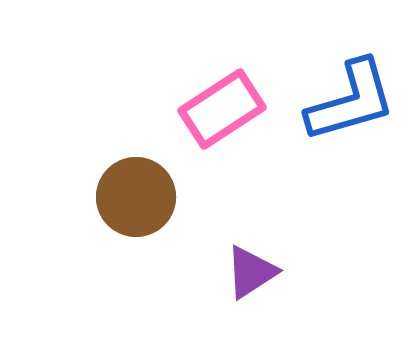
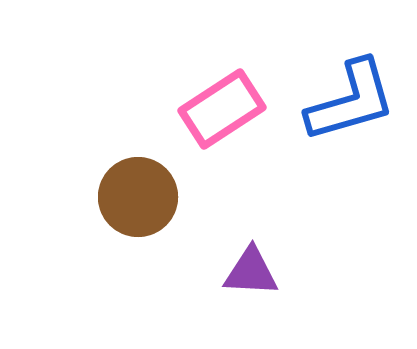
brown circle: moved 2 px right
purple triangle: rotated 36 degrees clockwise
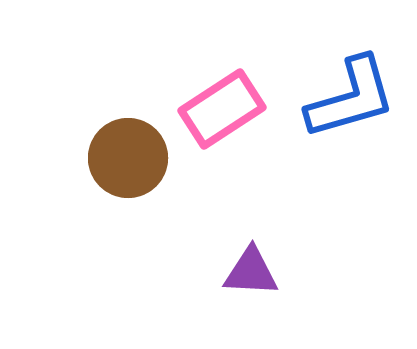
blue L-shape: moved 3 px up
brown circle: moved 10 px left, 39 px up
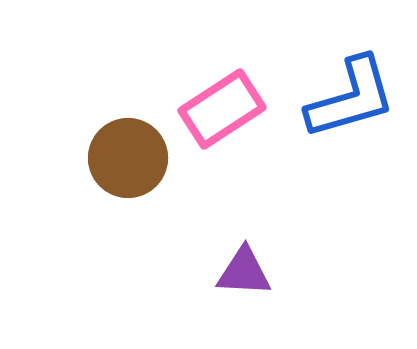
purple triangle: moved 7 px left
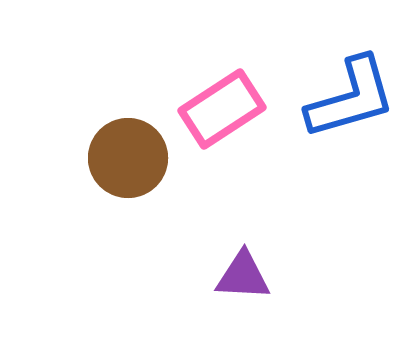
purple triangle: moved 1 px left, 4 px down
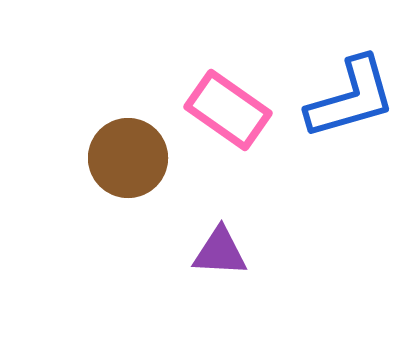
pink rectangle: moved 6 px right, 1 px down; rotated 68 degrees clockwise
purple triangle: moved 23 px left, 24 px up
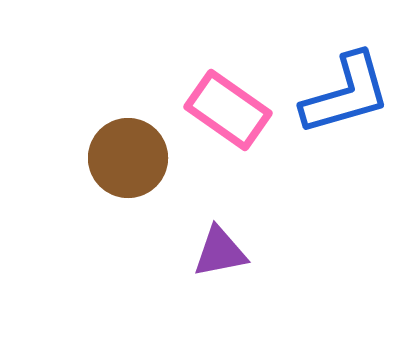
blue L-shape: moved 5 px left, 4 px up
purple triangle: rotated 14 degrees counterclockwise
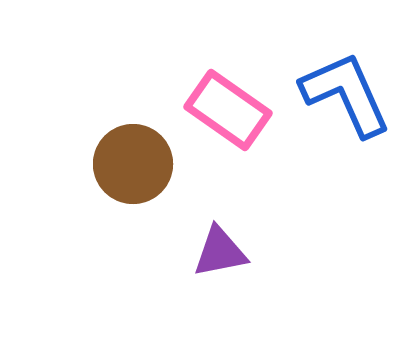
blue L-shape: rotated 98 degrees counterclockwise
brown circle: moved 5 px right, 6 px down
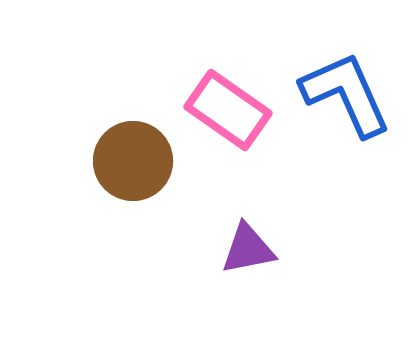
brown circle: moved 3 px up
purple triangle: moved 28 px right, 3 px up
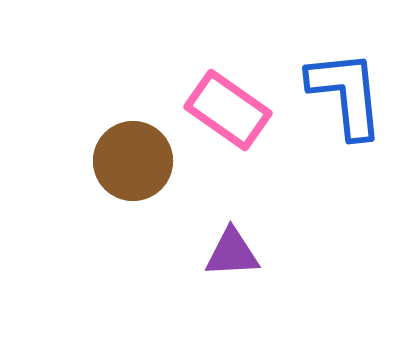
blue L-shape: rotated 18 degrees clockwise
purple triangle: moved 16 px left, 4 px down; rotated 8 degrees clockwise
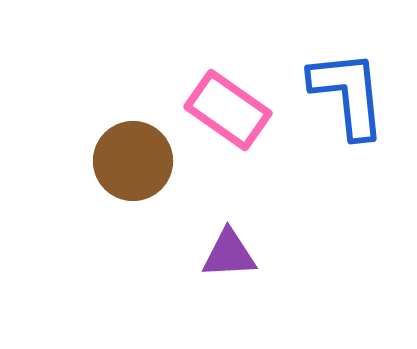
blue L-shape: moved 2 px right
purple triangle: moved 3 px left, 1 px down
